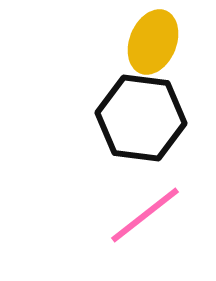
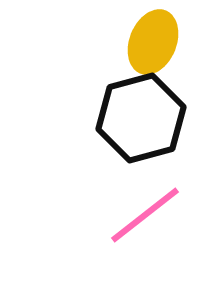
black hexagon: rotated 22 degrees counterclockwise
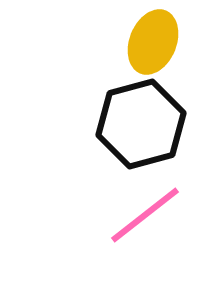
black hexagon: moved 6 px down
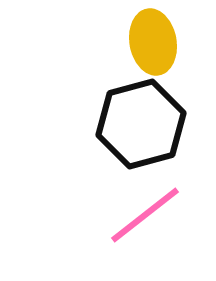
yellow ellipse: rotated 32 degrees counterclockwise
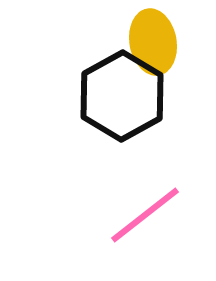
black hexagon: moved 19 px left, 28 px up; rotated 14 degrees counterclockwise
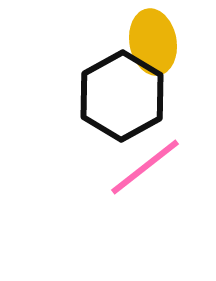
pink line: moved 48 px up
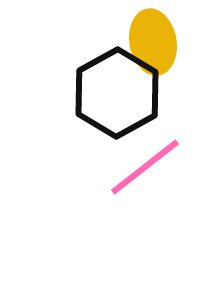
black hexagon: moved 5 px left, 3 px up
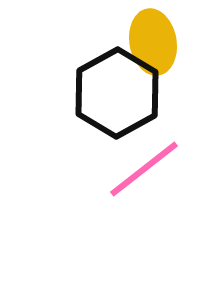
pink line: moved 1 px left, 2 px down
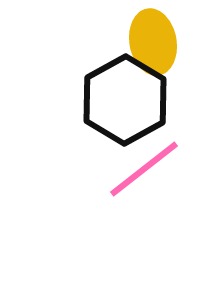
black hexagon: moved 8 px right, 7 px down
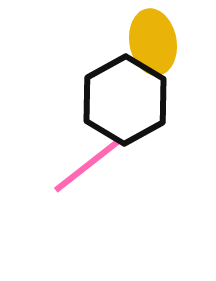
pink line: moved 56 px left, 4 px up
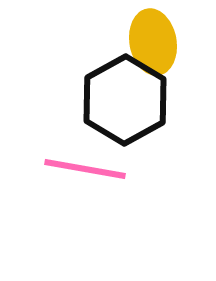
pink line: moved 3 px left, 4 px down; rotated 48 degrees clockwise
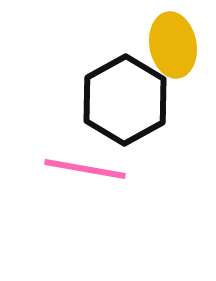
yellow ellipse: moved 20 px right, 3 px down
